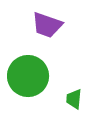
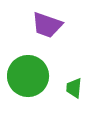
green trapezoid: moved 11 px up
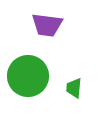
purple trapezoid: rotated 12 degrees counterclockwise
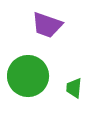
purple trapezoid: rotated 12 degrees clockwise
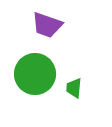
green circle: moved 7 px right, 2 px up
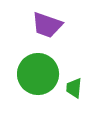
green circle: moved 3 px right
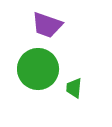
green circle: moved 5 px up
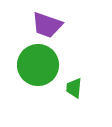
green circle: moved 4 px up
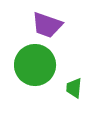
green circle: moved 3 px left
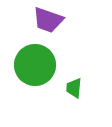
purple trapezoid: moved 1 px right, 5 px up
